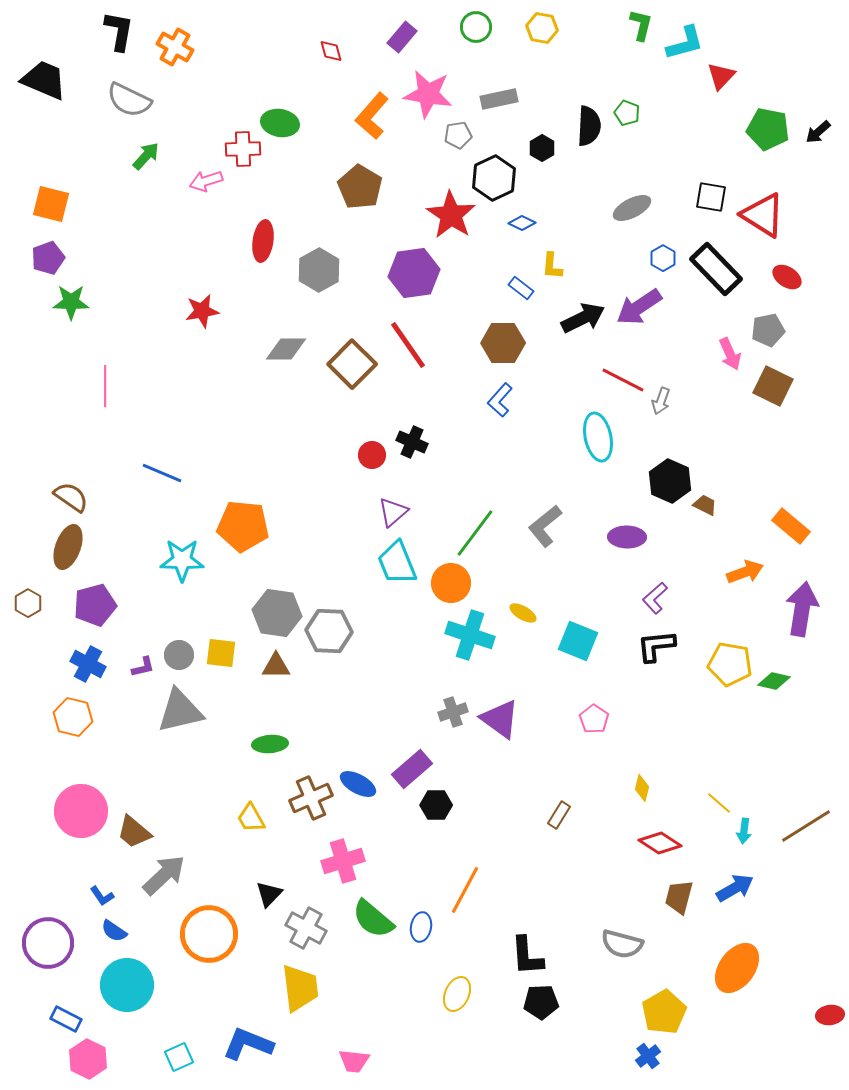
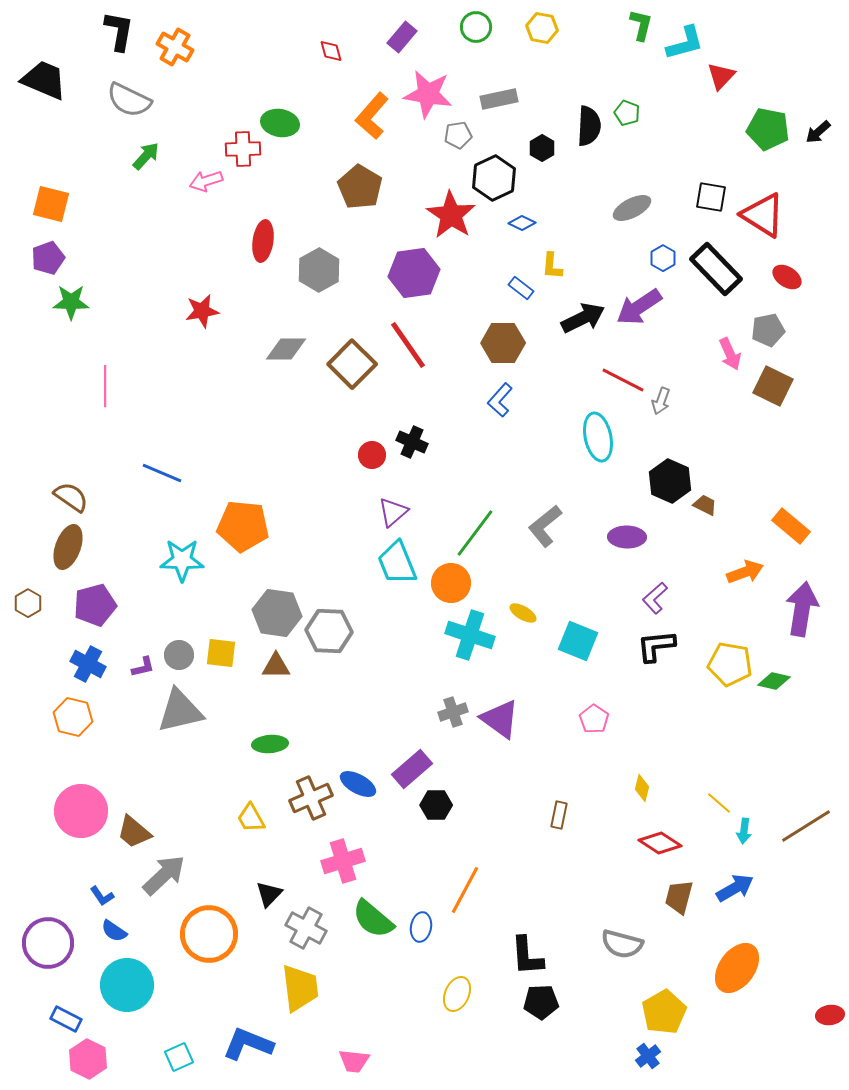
brown rectangle at (559, 815): rotated 20 degrees counterclockwise
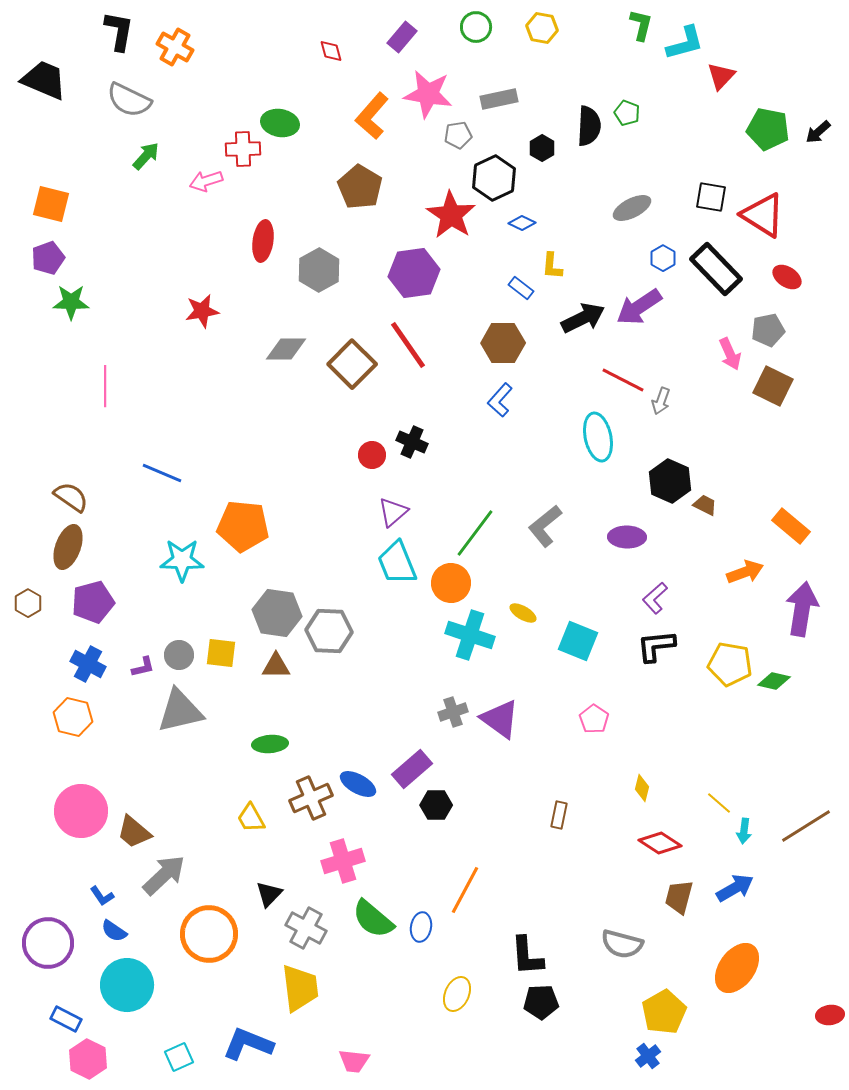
purple pentagon at (95, 605): moved 2 px left, 3 px up
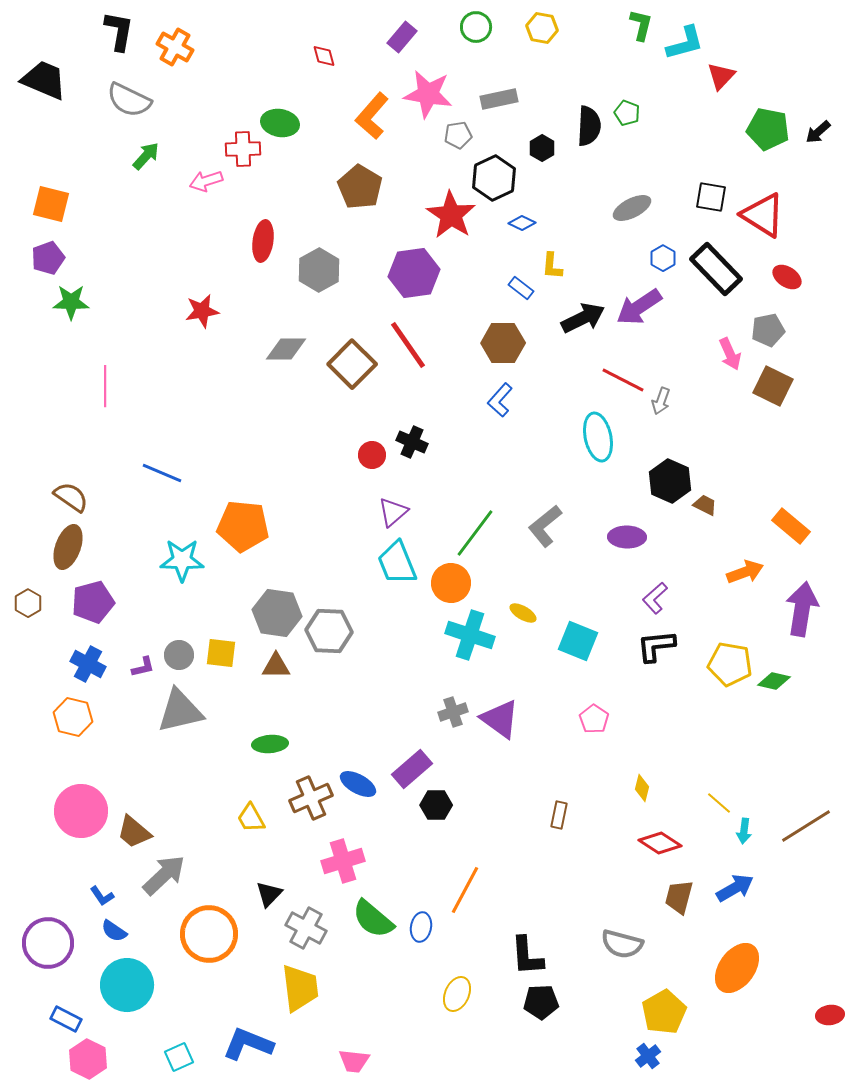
red diamond at (331, 51): moved 7 px left, 5 px down
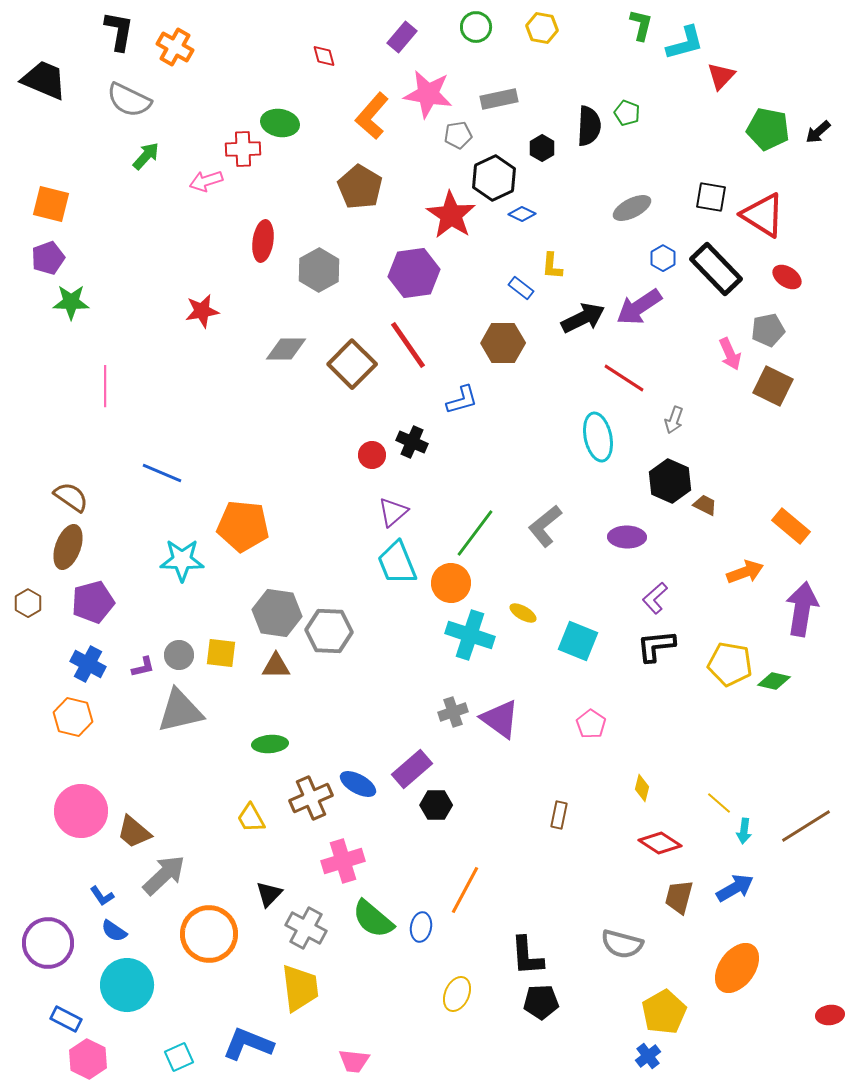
blue diamond at (522, 223): moved 9 px up
red line at (623, 380): moved 1 px right, 2 px up; rotated 6 degrees clockwise
blue L-shape at (500, 400): moved 38 px left; rotated 148 degrees counterclockwise
gray arrow at (661, 401): moved 13 px right, 19 px down
pink pentagon at (594, 719): moved 3 px left, 5 px down
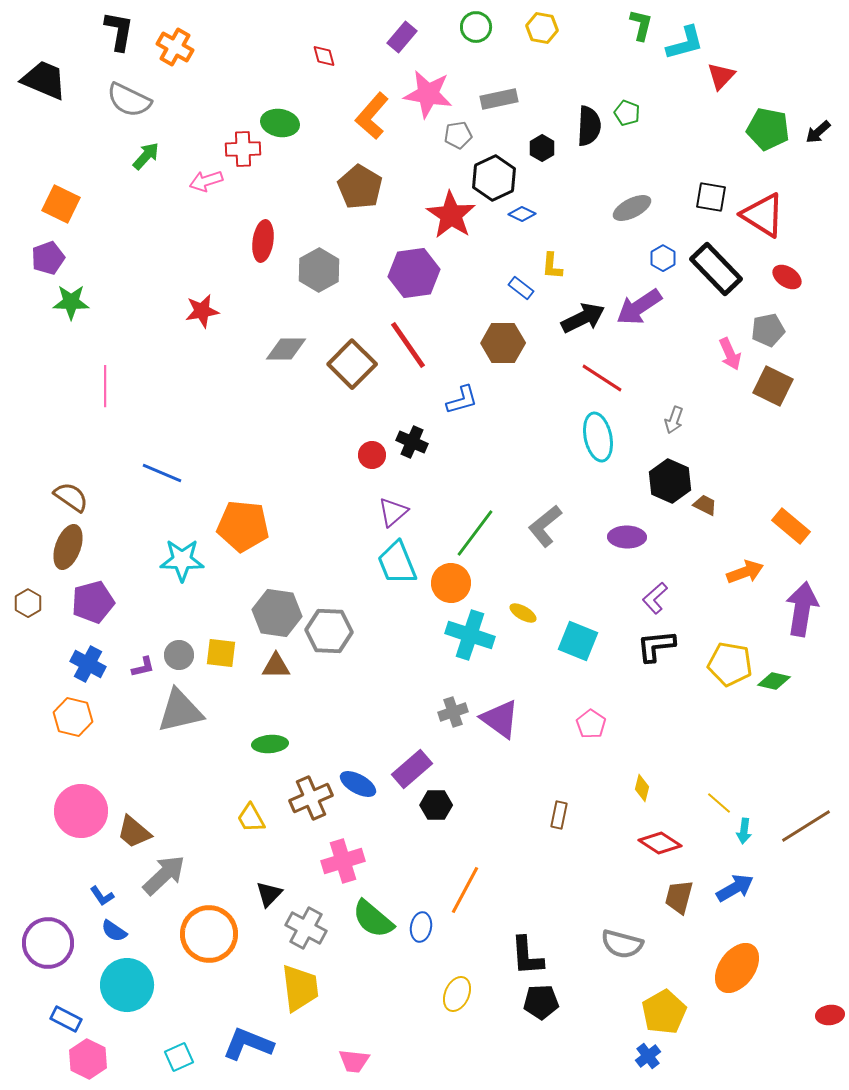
orange square at (51, 204): moved 10 px right; rotated 12 degrees clockwise
red line at (624, 378): moved 22 px left
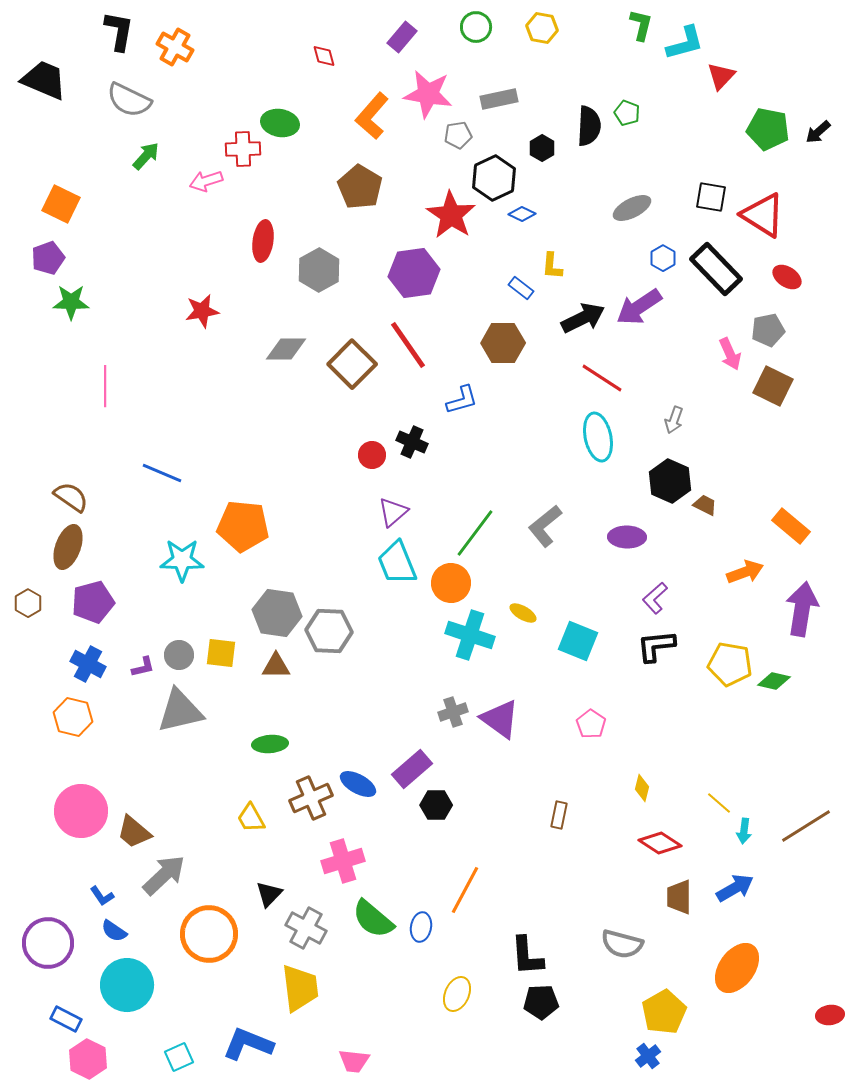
brown trapezoid at (679, 897): rotated 15 degrees counterclockwise
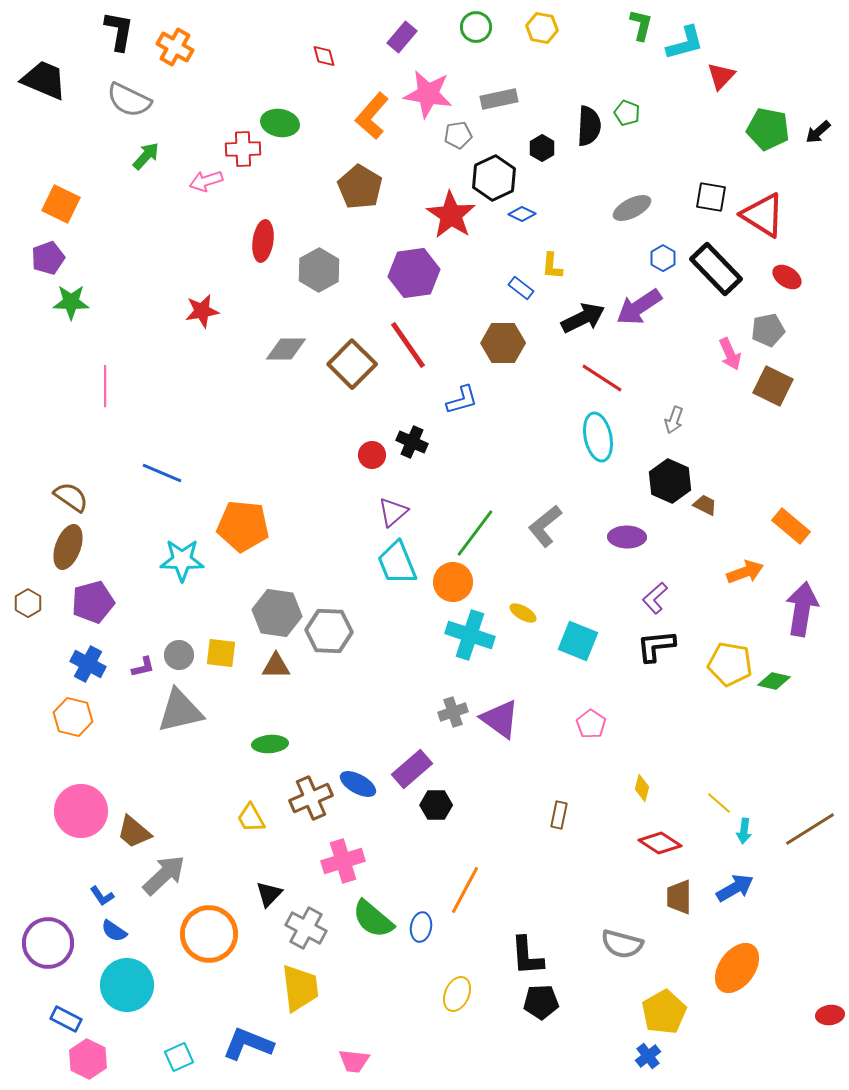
orange circle at (451, 583): moved 2 px right, 1 px up
brown line at (806, 826): moved 4 px right, 3 px down
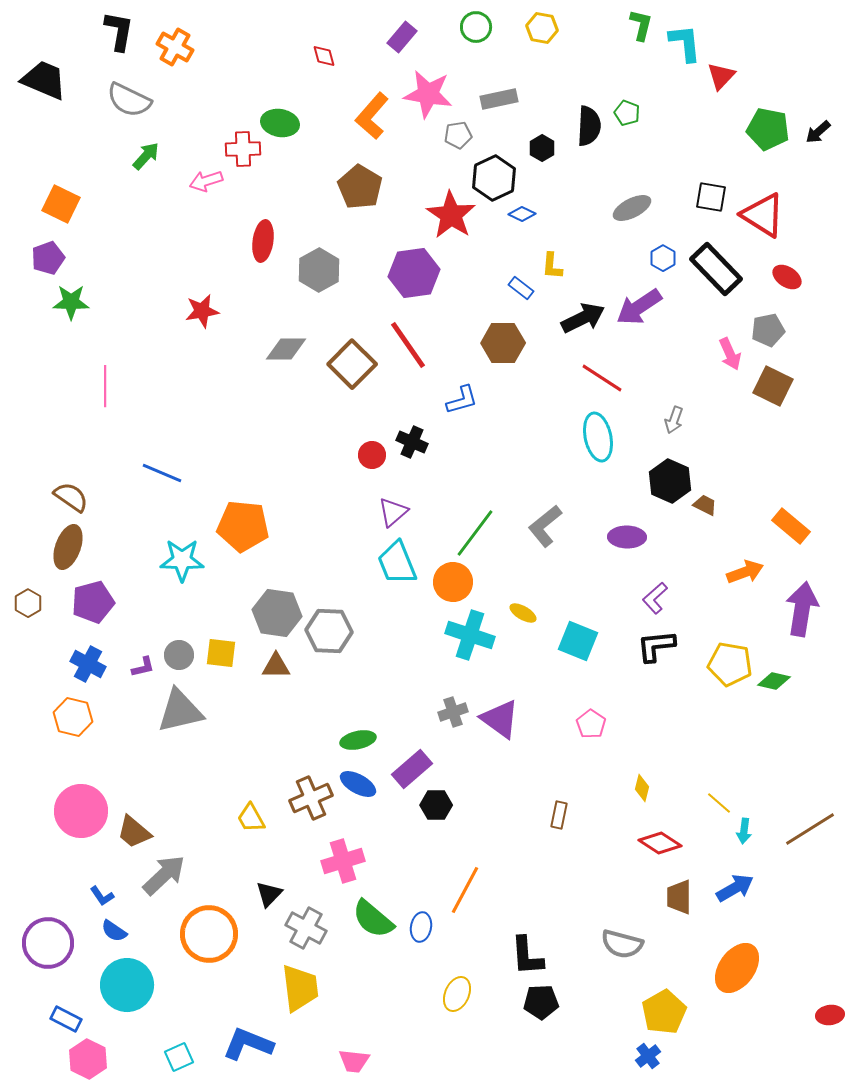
cyan L-shape at (685, 43): rotated 81 degrees counterclockwise
green ellipse at (270, 744): moved 88 px right, 4 px up; rotated 8 degrees counterclockwise
